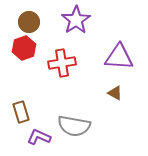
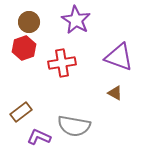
purple star: rotated 8 degrees counterclockwise
purple triangle: rotated 16 degrees clockwise
brown rectangle: rotated 70 degrees clockwise
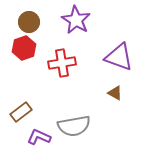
gray semicircle: rotated 20 degrees counterclockwise
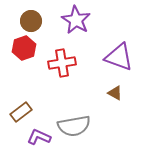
brown circle: moved 2 px right, 1 px up
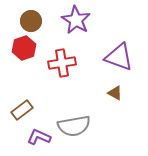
brown rectangle: moved 1 px right, 2 px up
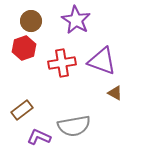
purple triangle: moved 17 px left, 4 px down
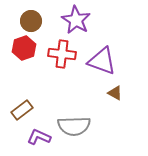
red cross: moved 9 px up; rotated 16 degrees clockwise
gray semicircle: rotated 8 degrees clockwise
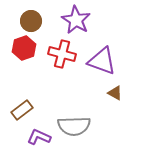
red cross: rotated 8 degrees clockwise
